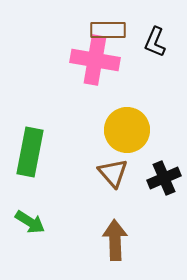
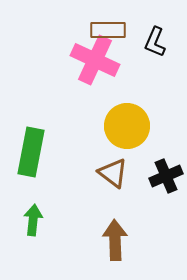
pink cross: rotated 15 degrees clockwise
yellow circle: moved 4 px up
green rectangle: moved 1 px right
brown triangle: rotated 12 degrees counterclockwise
black cross: moved 2 px right, 2 px up
green arrow: moved 3 px right, 2 px up; rotated 116 degrees counterclockwise
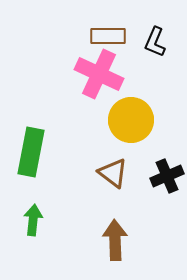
brown rectangle: moved 6 px down
pink cross: moved 4 px right, 14 px down
yellow circle: moved 4 px right, 6 px up
black cross: moved 1 px right
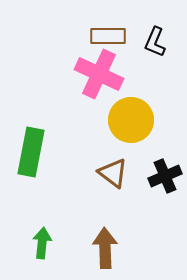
black cross: moved 2 px left
green arrow: moved 9 px right, 23 px down
brown arrow: moved 10 px left, 8 px down
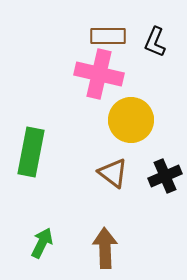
pink cross: rotated 12 degrees counterclockwise
green arrow: rotated 20 degrees clockwise
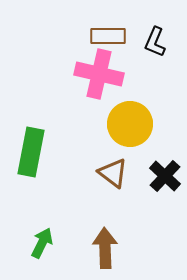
yellow circle: moved 1 px left, 4 px down
black cross: rotated 24 degrees counterclockwise
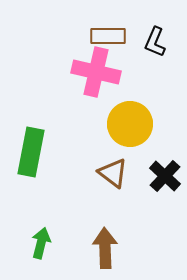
pink cross: moved 3 px left, 2 px up
green arrow: moved 1 px left; rotated 12 degrees counterclockwise
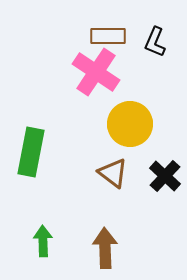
pink cross: rotated 21 degrees clockwise
green arrow: moved 2 px right, 2 px up; rotated 16 degrees counterclockwise
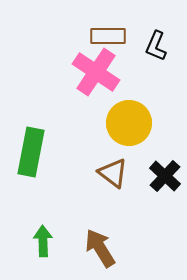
black L-shape: moved 1 px right, 4 px down
yellow circle: moved 1 px left, 1 px up
brown arrow: moved 5 px left; rotated 30 degrees counterclockwise
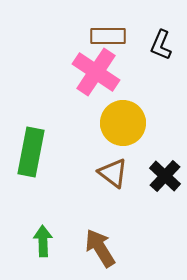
black L-shape: moved 5 px right, 1 px up
yellow circle: moved 6 px left
